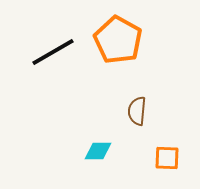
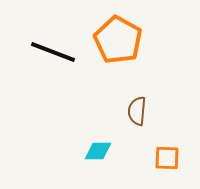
black line: rotated 51 degrees clockwise
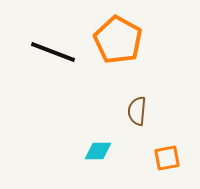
orange square: rotated 12 degrees counterclockwise
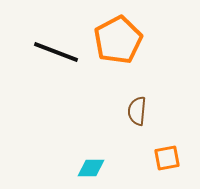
orange pentagon: rotated 15 degrees clockwise
black line: moved 3 px right
cyan diamond: moved 7 px left, 17 px down
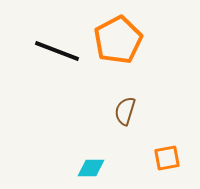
black line: moved 1 px right, 1 px up
brown semicircle: moved 12 px left; rotated 12 degrees clockwise
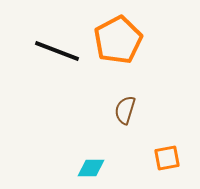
brown semicircle: moved 1 px up
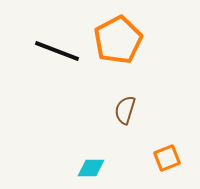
orange square: rotated 12 degrees counterclockwise
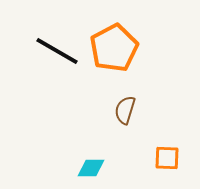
orange pentagon: moved 4 px left, 8 px down
black line: rotated 9 degrees clockwise
orange square: rotated 24 degrees clockwise
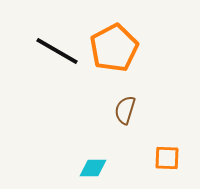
cyan diamond: moved 2 px right
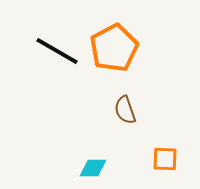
brown semicircle: rotated 36 degrees counterclockwise
orange square: moved 2 px left, 1 px down
